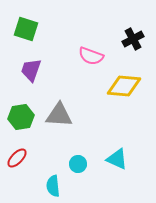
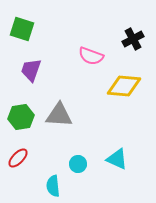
green square: moved 4 px left
red ellipse: moved 1 px right
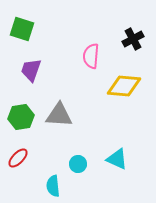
pink semicircle: rotated 75 degrees clockwise
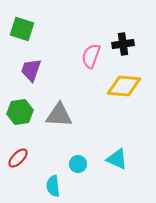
black cross: moved 10 px left, 5 px down; rotated 20 degrees clockwise
pink semicircle: rotated 15 degrees clockwise
green hexagon: moved 1 px left, 5 px up
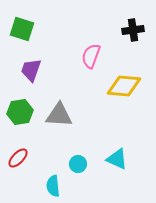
black cross: moved 10 px right, 14 px up
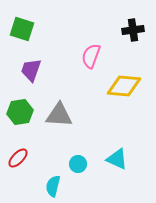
cyan semicircle: rotated 20 degrees clockwise
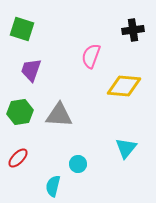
cyan triangle: moved 9 px right, 11 px up; rotated 45 degrees clockwise
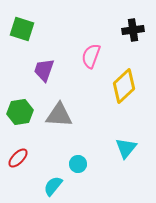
purple trapezoid: moved 13 px right
yellow diamond: rotated 48 degrees counterclockwise
cyan semicircle: rotated 25 degrees clockwise
